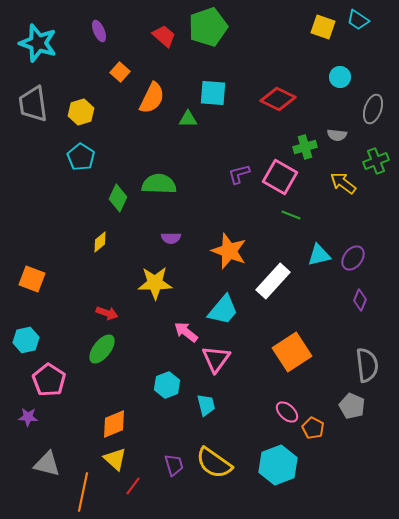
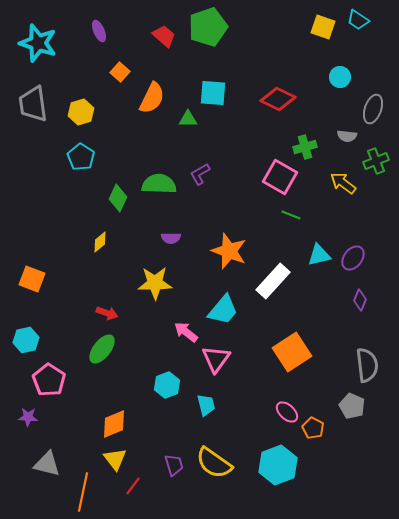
gray semicircle at (337, 135): moved 10 px right, 1 px down
purple L-shape at (239, 174): moved 39 px left; rotated 15 degrees counterclockwise
yellow triangle at (115, 459): rotated 10 degrees clockwise
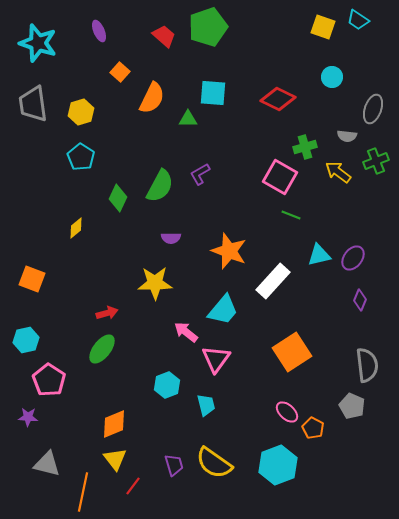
cyan circle at (340, 77): moved 8 px left
yellow arrow at (343, 183): moved 5 px left, 11 px up
green semicircle at (159, 184): moved 1 px right, 2 px down; rotated 116 degrees clockwise
yellow diamond at (100, 242): moved 24 px left, 14 px up
red arrow at (107, 313): rotated 35 degrees counterclockwise
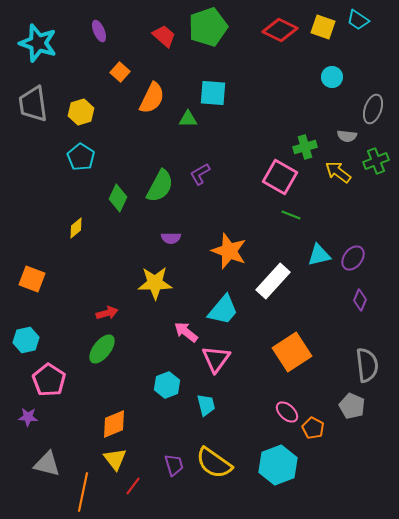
red diamond at (278, 99): moved 2 px right, 69 px up
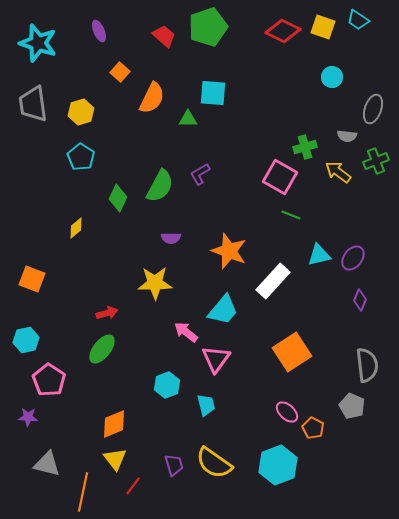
red diamond at (280, 30): moved 3 px right, 1 px down
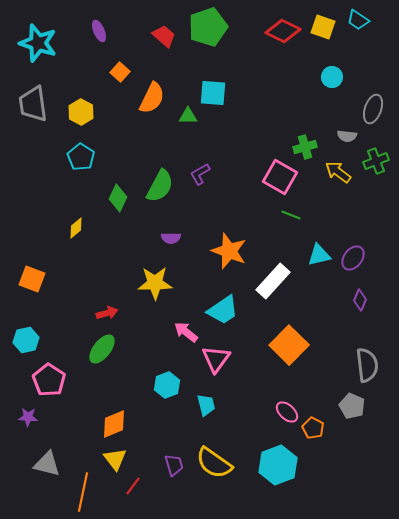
yellow hexagon at (81, 112): rotated 15 degrees counterclockwise
green triangle at (188, 119): moved 3 px up
cyan trapezoid at (223, 310): rotated 16 degrees clockwise
orange square at (292, 352): moved 3 px left, 7 px up; rotated 12 degrees counterclockwise
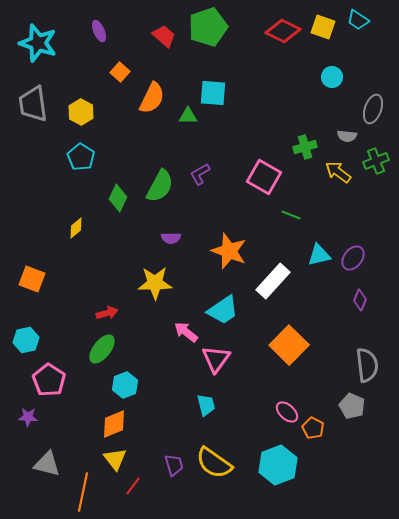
pink square at (280, 177): moved 16 px left
cyan hexagon at (167, 385): moved 42 px left
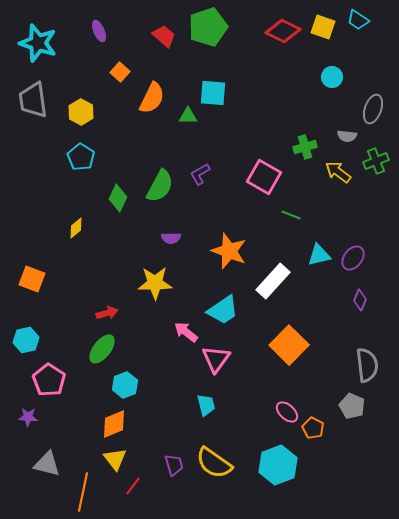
gray trapezoid at (33, 104): moved 4 px up
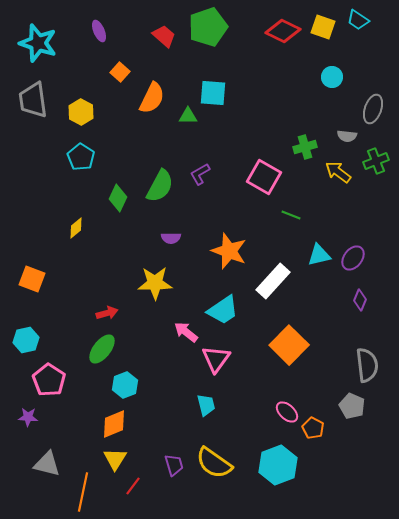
yellow triangle at (115, 459): rotated 10 degrees clockwise
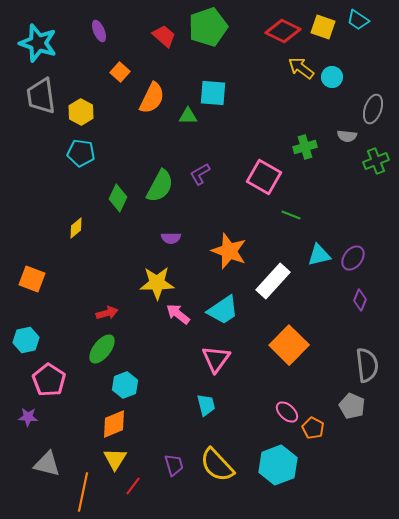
gray trapezoid at (33, 100): moved 8 px right, 4 px up
cyan pentagon at (81, 157): moved 4 px up; rotated 24 degrees counterclockwise
yellow arrow at (338, 172): moved 37 px left, 104 px up
yellow star at (155, 283): moved 2 px right
pink arrow at (186, 332): moved 8 px left, 18 px up
yellow semicircle at (214, 463): moved 3 px right, 2 px down; rotated 12 degrees clockwise
